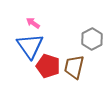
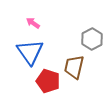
blue triangle: moved 6 px down
red pentagon: moved 15 px down
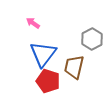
blue triangle: moved 13 px right, 2 px down; rotated 12 degrees clockwise
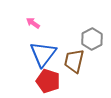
brown trapezoid: moved 6 px up
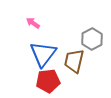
red pentagon: rotated 25 degrees counterclockwise
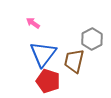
red pentagon: rotated 25 degrees clockwise
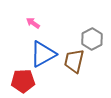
blue triangle: rotated 24 degrees clockwise
red pentagon: moved 25 px left; rotated 20 degrees counterclockwise
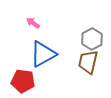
brown trapezoid: moved 14 px right, 1 px down
red pentagon: rotated 10 degrees clockwise
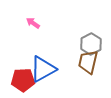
gray hexagon: moved 1 px left, 5 px down
blue triangle: moved 15 px down
red pentagon: moved 1 px up; rotated 10 degrees counterclockwise
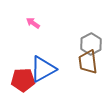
brown trapezoid: rotated 20 degrees counterclockwise
